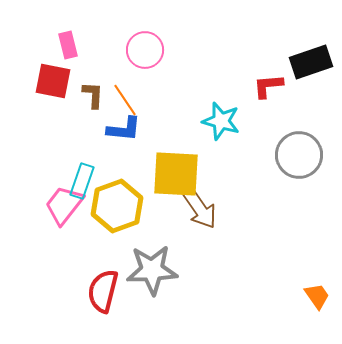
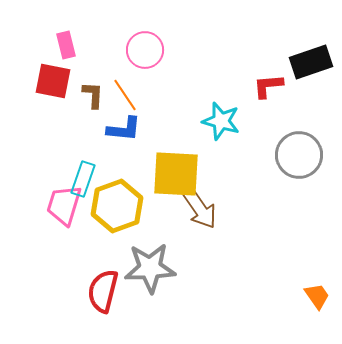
pink rectangle: moved 2 px left
orange line: moved 5 px up
cyan rectangle: moved 1 px right, 2 px up
pink trapezoid: rotated 21 degrees counterclockwise
gray star: moved 2 px left, 2 px up
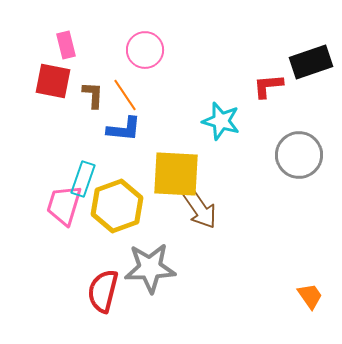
orange trapezoid: moved 7 px left
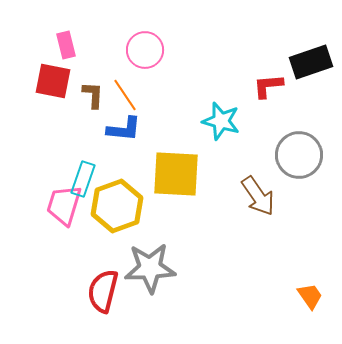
brown arrow: moved 58 px right, 13 px up
